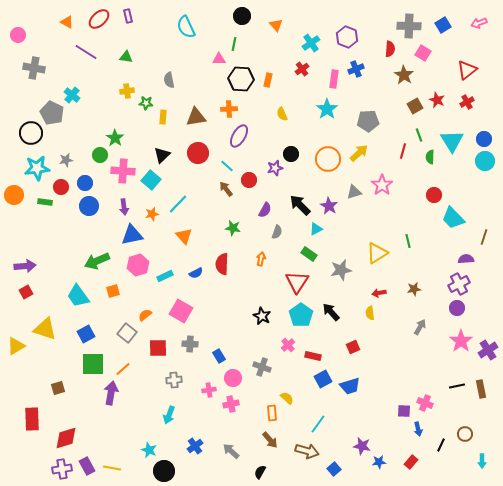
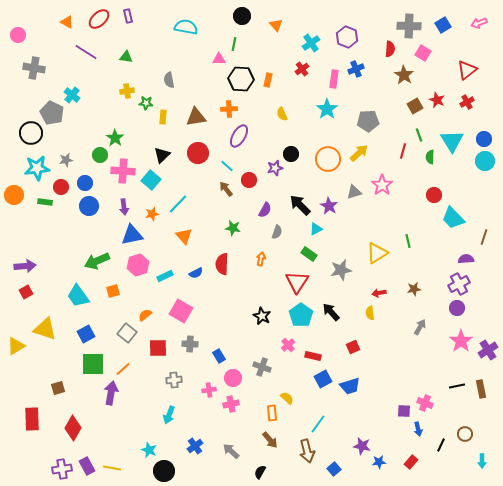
cyan semicircle at (186, 27): rotated 125 degrees clockwise
red diamond at (66, 438): moved 7 px right, 10 px up; rotated 45 degrees counterclockwise
brown arrow at (307, 451): rotated 60 degrees clockwise
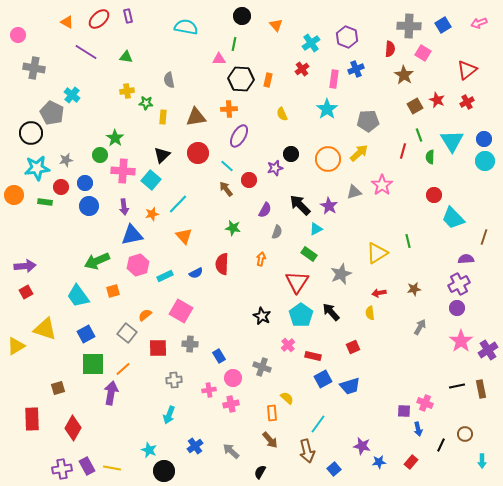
gray star at (341, 270): moved 4 px down; rotated 10 degrees counterclockwise
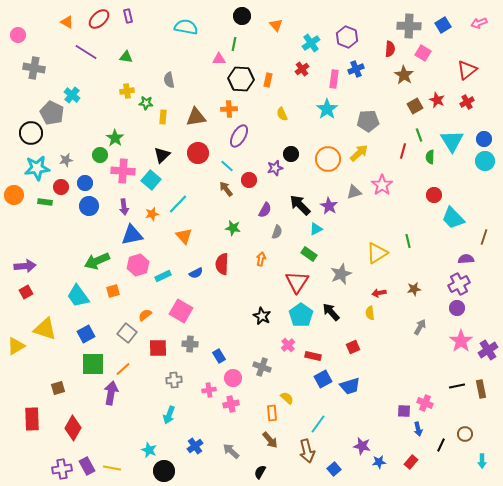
cyan rectangle at (165, 276): moved 2 px left
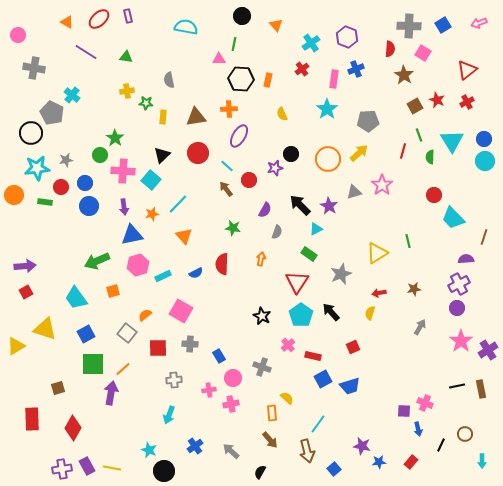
cyan trapezoid at (78, 296): moved 2 px left, 2 px down
yellow semicircle at (370, 313): rotated 24 degrees clockwise
